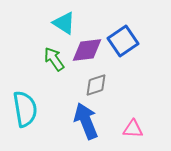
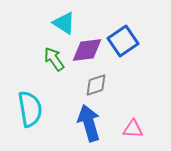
cyan semicircle: moved 5 px right
blue arrow: moved 3 px right, 2 px down; rotated 6 degrees clockwise
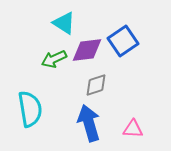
green arrow: rotated 80 degrees counterclockwise
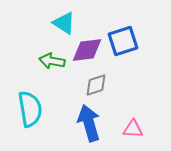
blue square: rotated 16 degrees clockwise
green arrow: moved 2 px left, 2 px down; rotated 35 degrees clockwise
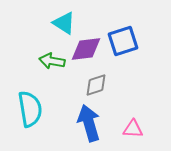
purple diamond: moved 1 px left, 1 px up
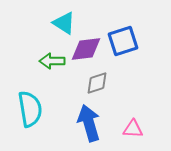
green arrow: rotated 10 degrees counterclockwise
gray diamond: moved 1 px right, 2 px up
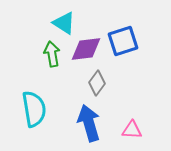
green arrow: moved 7 px up; rotated 80 degrees clockwise
gray diamond: rotated 35 degrees counterclockwise
cyan semicircle: moved 4 px right
pink triangle: moved 1 px left, 1 px down
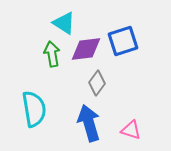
pink triangle: moved 1 px left; rotated 15 degrees clockwise
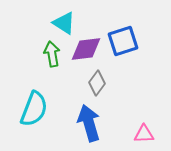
cyan semicircle: rotated 30 degrees clockwise
pink triangle: moved 13 px right, 4 px down; rotated 20 degrees counterclockwise
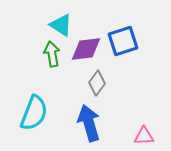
cyan triangle: moved 3 px left, 2 px down
cyan semicircle: moved 4 px down
pink triangle: moved 2 px down
